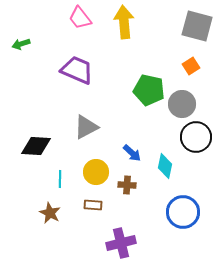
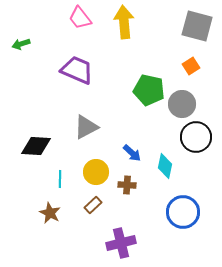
brown rectangle: rotated 48 degrees counterclockwise
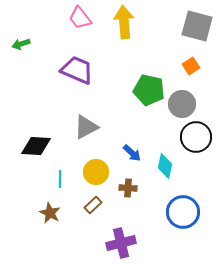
brown cross: moved 1 px right, 3 px down
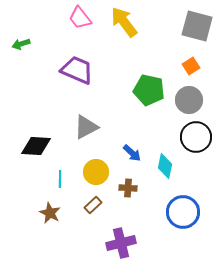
yellow arrow: rotated 32 degrees counterclockwise
gray circle: moved 7 px right, 4 px up
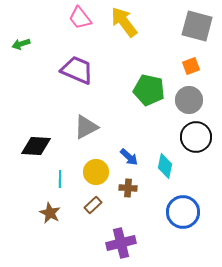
orange square: rotated 12 degrees clockwise
blue arrow: moved 3 px left, 4 px down
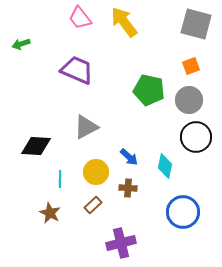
gray square: moved 1 px left, 2 px up
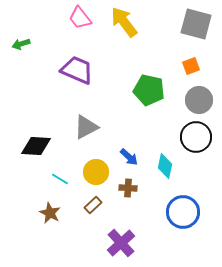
gray circle: moved 10 px right
cyan line: rotated 60 degrees counterclockwise
purple cross: rotated 28 degrees counterclockwise
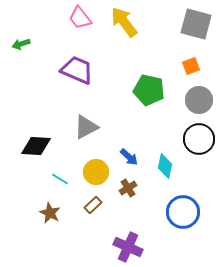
black circle: moved 3 px right, 2 px down
brown cross: rotated 36 degrees counterclockwise
purple cross: moved 7 px right, 4 px down; rotated 24 degrees counterclockwise
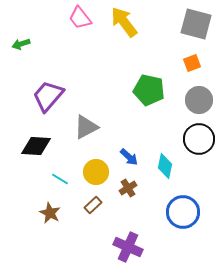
orange square: moved 1 px right, 3 px up
purple trapezoid: moved 29 px left, 26 px down; rotated 72 degrees counterclockwise
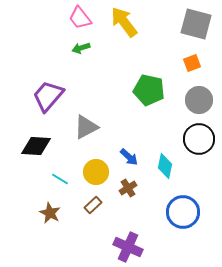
green arrow: moved 60 px right, 4 px down
